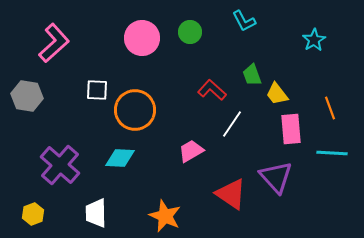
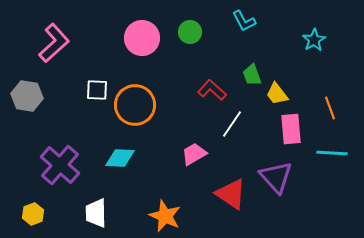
orange circle: moved 5 px up
pink trapezoid: moved 3 px right, 3 px down
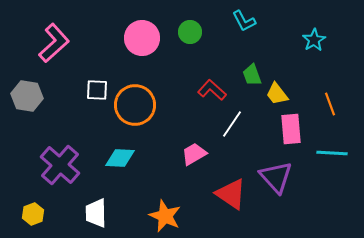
orange line: moved 4 px up
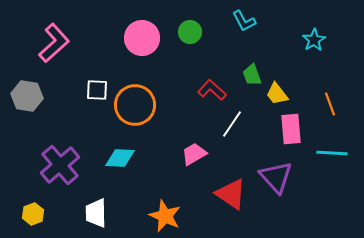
purple cross: rotated 9 degrees clockwise
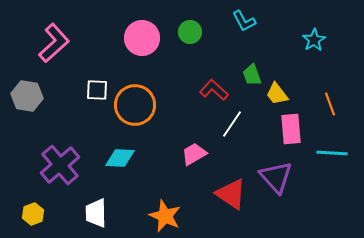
red L-shape: moved 2 px right
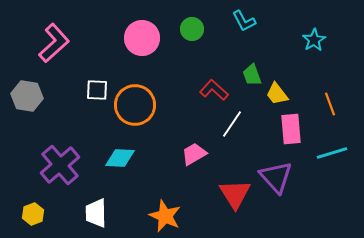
green circle: moved 2 px right, 3 px up
cyan line: rotated 20 degrees counterclockwise
red triangle: moved 4 px right; rotated 24 degrees clockwise
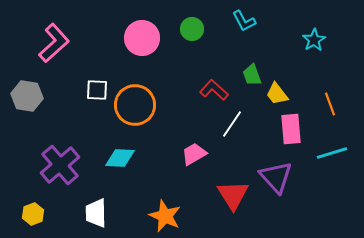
red triangle: moved 2 px left, 1 px down
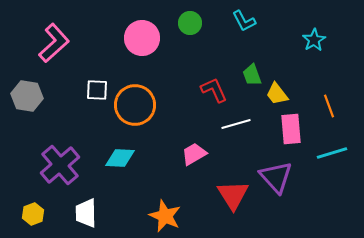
green circle: moved 2 px left, 6 px up
red L-shape: rotated 24 degrees clockwise
orange line: moved 1 px left, 2 px down
white line: moved 4 px right; rotated 40 degrees clockwise
white trapezoid: moved 10 px left
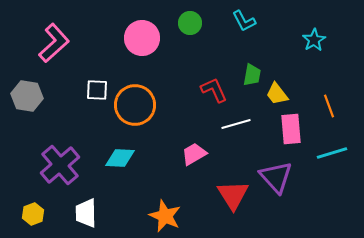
green trapezoid: rotated 150 degrees counterclockwise
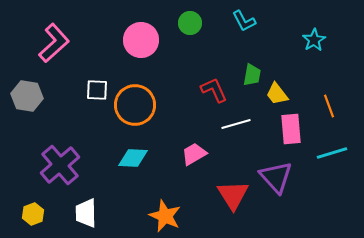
pink circle: moved 1 px left, 2 px down
cyan diamond: moved 13 px right
